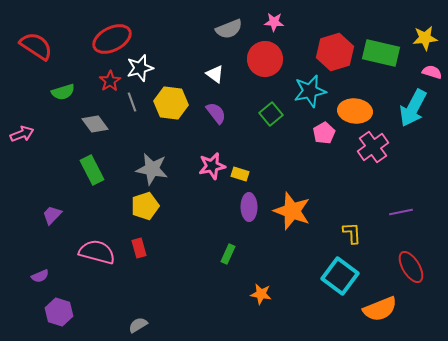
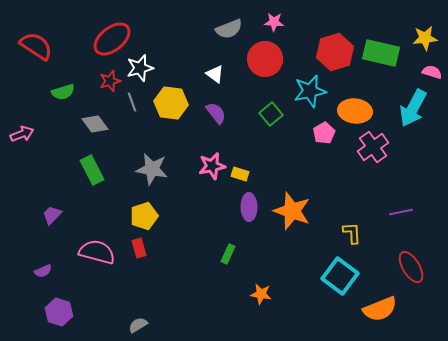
red ellipse at (112, 39): rotated 12 degrees counterclockwise
red star at (110, 81): rotated 15 degrees clockwise
yellow pentagon at (145, 206): moved 1 px left, 10 px down
purple semicircle at (40, 276): moved 3 px right, 5 px up
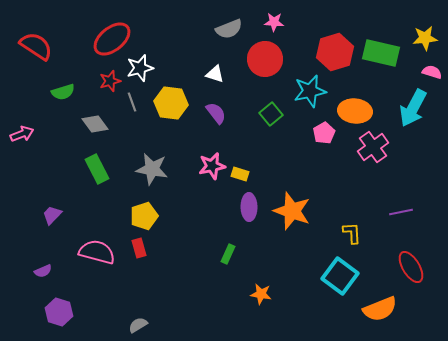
white triangle at (215, 74): rotated 18 degrees counterclockwise
green rectangle at (92, 170): moved 5 px right, 1 px up
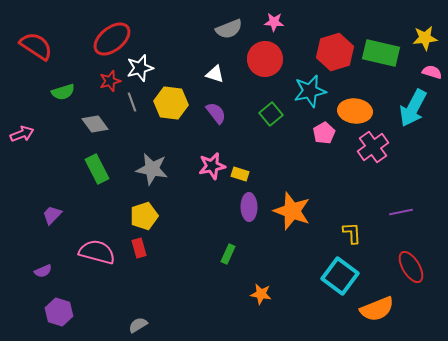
orange semicircle at (380, 309): moved 3 px left
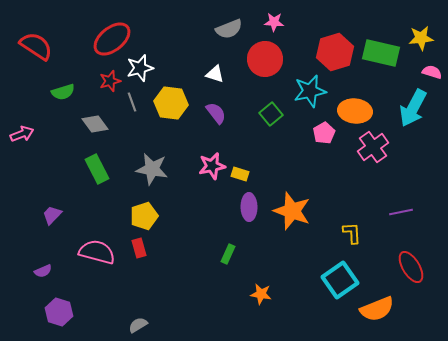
yellow star at (425, 38): moved 4 px left
cyan square at (340, 276): moved 4 px down; rotated 18 degrees clockwise
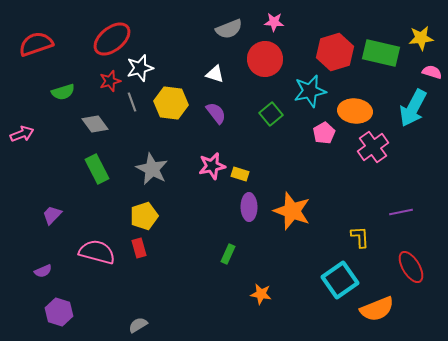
red semicircle at (36, 46): moved 2 px up; rotated 52 degrees counterclockwise
gray star at (152, 169): rotated 16 degrees clockwise
yellow L-shape at (352, 233): moved 8 px right, 4 px down
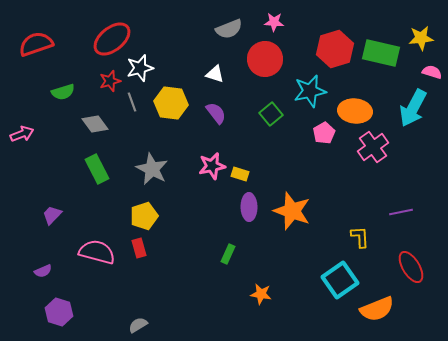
red hexagon at (335, 52): moved 3 px up
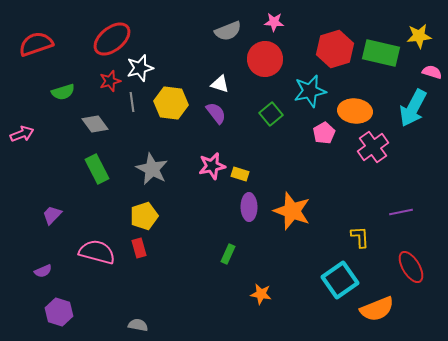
gray semicircle at (229, 29): moved 1 px left, 2 px down
yellow star at (421, 38): moved 2 px left, 2 px up
white triangle at (215, 74): moved 5 px right, 10 px down
gray line at (132, 102): rotated 12 degrees clockwise
gray semicircle at (138, 325): rotated 42 degrees clockwise
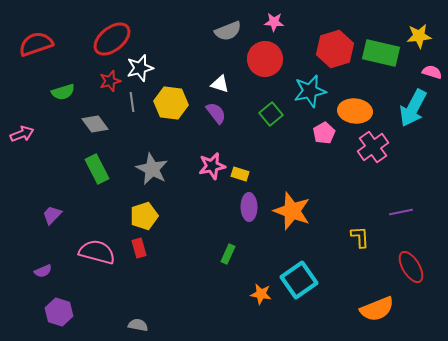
cyan square at (340, 280): moved 41 px left
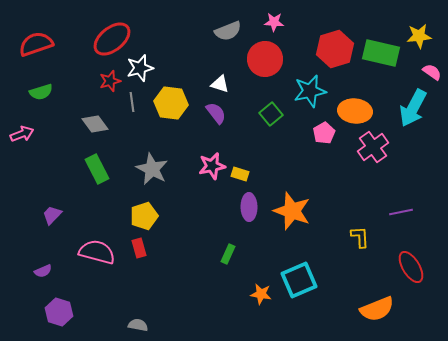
pink semicircle at (432, 72): rotated 18 degrees clockwise
green semicircle at (63, 92): moved 22 px left
cyan square at (299, 280): rotated 12 degrees clockwise
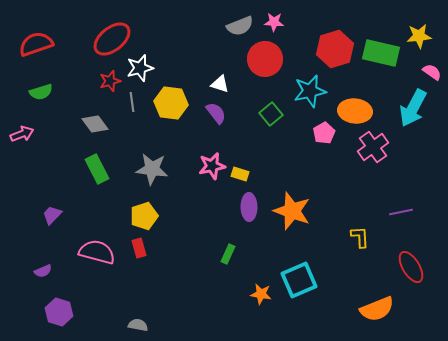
gray semicircle at (228, 31): moved 12 px right, 5 px up
gray star at (152, 169): rotated 20 degrees counterclockwise
